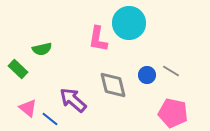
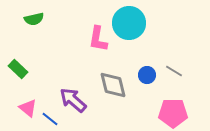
green semicircle: moved 8 px left, 30 px up
gray line: moved 3 px right
pink pentagon: rotated 12 degrees counterclockwise
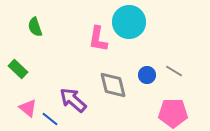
green semicircle: moved 1 px right, 8 px down; rotated 84 degrees clockwise
cyan circle: moved 1 px up
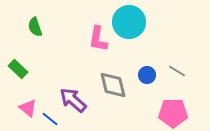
gray line: moved 3 px right
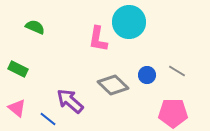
green semicircle: rotated 132 degrees clockwise
green rectangle: rotated 18 degrees counterclockwise
gray diamond: rotated 32 degrees counterclockwise
purple arrow: moved 3 px left, 1 px down
pink triangle: moved 11 px left
blue line: moved 2 px left
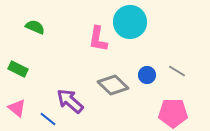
cyan circle: moved 1 px right
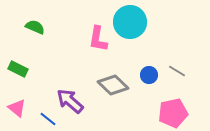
blue circle: moved 2 px right
pink pentagon: rotated 12 degrees counterclockwise
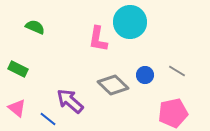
blue circle: moved 4 px left
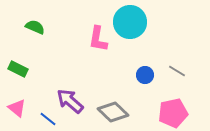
gray diamond: moved 27 px down
